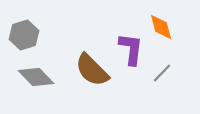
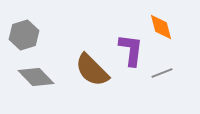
purple L-shape: moved 1 px down
gray line: rotated 25 degrees clockwise
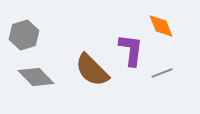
orange diamond: moved 1 px up; rotated 8 degrees counterclockwise
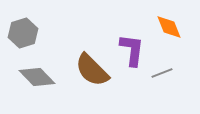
orange diamond: moved 8 px right, 1 px down
gray hexagon: moved 1 px left, 2 px up
purple L-shape: moved 1 px right
gray diamond: moved 1 px right
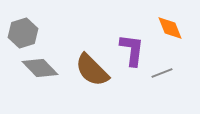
orange diamond: moved 1 px right, 1 px down
gray diamond: moved 3 px right, 9 px up
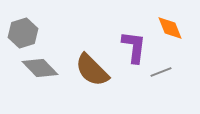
purple L-shape: moved 2 px right, 3 px up
gray line: moved 1 px left, 1 px up
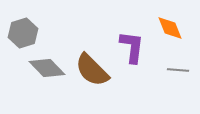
purple L-shape: moved 2 px left
gray diamond: moved 7 px right
gray line: moved 17 px right, 2 px up; rotated 25 degrees clockwise
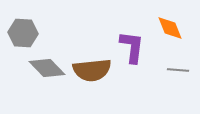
gray hexagon: rotated 20 degrees clockwise
brown semicircle: rotated 51 degrees counterclockwise
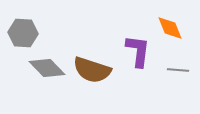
purple L-shape: moved 6 px right, 4 px down
brown semicircle: rotated 24 degrees clockwise
